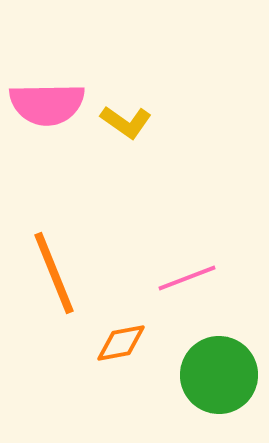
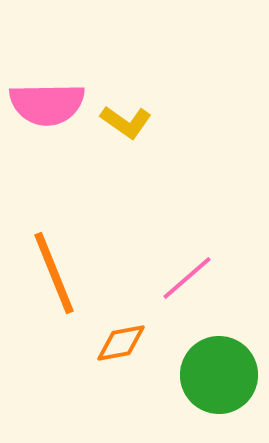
pink line: rotated 20 degrees counterclockwise
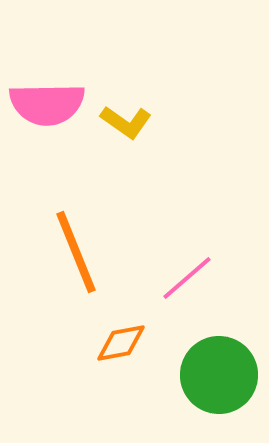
orange line: moved 22 px right, 21 px up
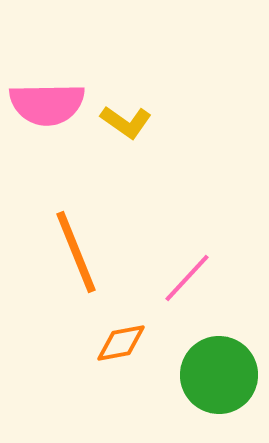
pink line: rotated 6 degrees counterclockwise
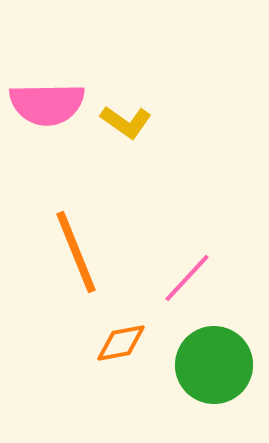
green circle: moved 5 px left, 10 px up
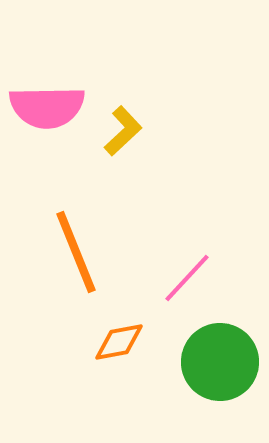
pink semicircle: moved 3 px down
yellow L-shape: moved 3 px left, 9 px down; rotated 78 degrees counterclockwise
orange diamond: moved 2 px left, 1 px up
green circle: moved 6 px right, 3 px up
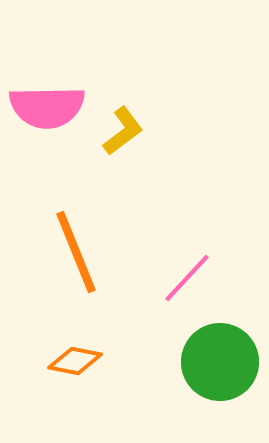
yellow L-shape: rotated 6 degrees clockwise
orange diamond: moved 44 px left, 19 px down; rotated 22 degrees clockwise
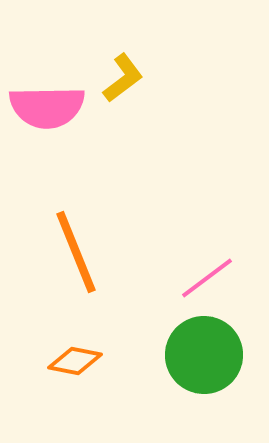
yellow L-shape: moved 53 px up
pink line: moved 20 px right; rotated 10 degrees clockwise
green circle: moved 16 px left, 7 px up
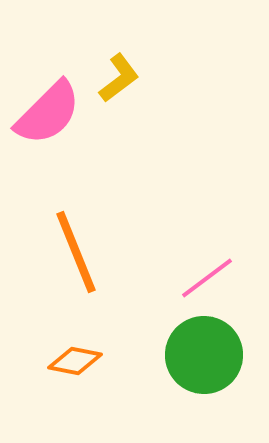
yellow L-shape: moved 4 px left
pink semicircle: moved 1 px right, 6 px down; rotated 44 degrees counterclockwise
